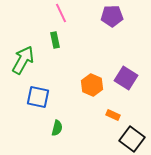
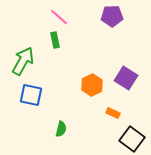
pink line: moved 2 px left, 4 px down; rotated 24 degrees counterclockwise
green arrow: moved 1 px down
orange hexagon: rotated 10 degrees clockwise
blue square: moved 7 px left, 2 px up
orange rectangle: moved 2 px up
green semicircle: moved 4 px right, 1 px down
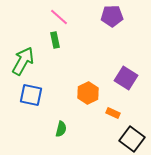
orange hexagon: moved 4 px left, 8 px down
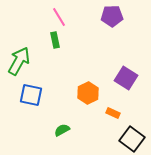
pink line: rotated 18 degrees clockwise
green arrow: moved 4 px left
green semicircle: moved 1 px right, 1 px down; rotated 133 degrees counterclockwise
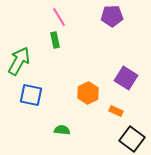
orange rectangle: moved 3 px right, 2 px up
green semicircle: rotated 35 degrees clockwise
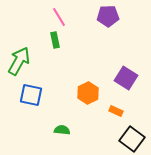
purple pentagon: moved 4 px left
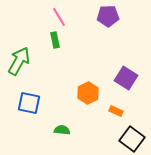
blue square: moved 2 px left, 8 px down
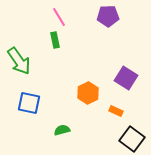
green arrow: rotated 116 degrees clockwise
green semicircle: rotated 21 degrees counterclockwise
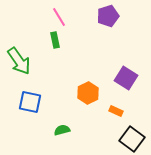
purple pentagon: rotated 15 degrees counterclockwise
blue square: moved 1 px right, 1 px up
